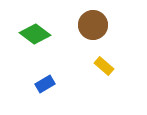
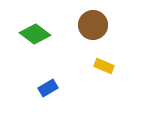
yellow rectangle: rotated 18 degrees counterclockwise
blue rectangle: moved 3 px right, 4 px down
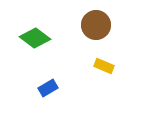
brown circle: moved 3 px right
green diamond: moved 4 px down
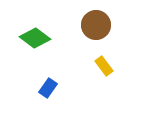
yellow rectangle: rotated 30 degrees clockwise
blue rectangle: rotated 24 degrees counterclockwise
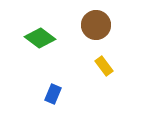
green diamond: moved 5 px right
blue rectangle: moved 5 px right, 6 px down; rotated 12 degrees counterclockwise
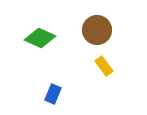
brown circle: moved 1 px right, 5 px down
green diamond: rotated 12 degrees counterclockwise
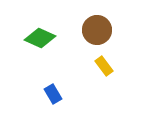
blue rectangle: rotated 54 degrees counterclockwise
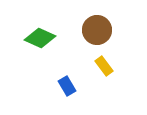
blue rectangle: moved 14 px right, 8 px up
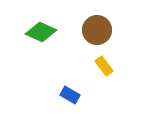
green diamond: moved 1 px right, 6 px up
blue rectangle: moved 3 px right, 9 px down; rotated 30 degrees counterclockwise
